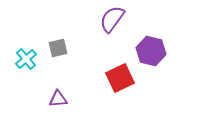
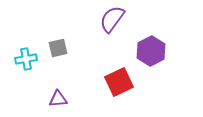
purple hexagon: rotated 20 degrees clockwise
cyan cross: rotated 30 degrees clockwise
red square: moved 1 px left, 4 px down
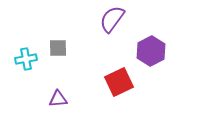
gray square: rotated 12 degrees clockwise
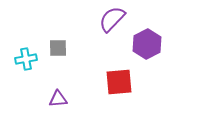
purple semicircle: rotated 8 degrees clockwise
purple hexagon: moved 4 px left, 7 px up
red square: rotated 20 degrees clockwise
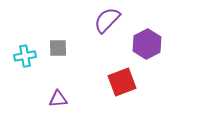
purple semicircle: moved 5 px left, 1 px down
cyan cross: moved 1 px left, 3 px up
red square: moved 3 px right; rotated 16 degrees counterclockwise
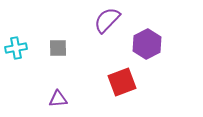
cyan cross: moved 9 px left, 8 px up
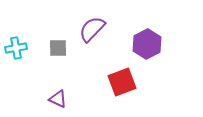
purple semicircle: moved 15 px left, 9 px down
purple triangle: rotated 30 degrees clockwise
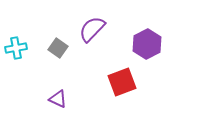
gray square: rotated 36 degrees clockwise
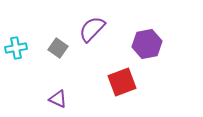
purple hexagon: rotated 16 degrees clockwise
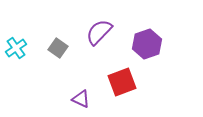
purple semicircle: moved 7 px right, 3 px down
purple hexagon: rotated 8 degrees counterclockwise
cyan cross: rotated 25 degrees counterclockwise
purple triangle: moved 23 px right
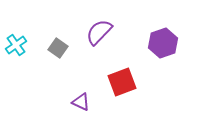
purple hexagon: moved 16 px right, 1 px up
cyan cross: moved 3 px up
purple triangle: moved 3 px down
